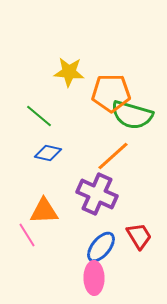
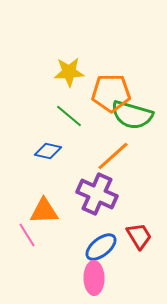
yellow star: rotated 8 degrees counterclockwise
green line: moved 30 px right
blue diamond: moved 2 px up
blue ellipse: rotated 12 degrees clockwise
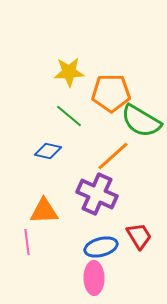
green semicircle: moved 9 px right, 6 px down; rotated 15 degrees clockwise
pink line: moved 7 px down; rotated 25 degrees clockwise
blue ellipse: rotated 24 degrees clockwise
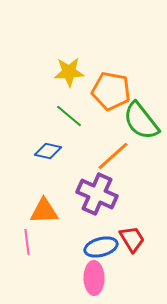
orange pentagon: moved 2 px up; rotated 12 degrees clockwise
green semicircle: rotated 21 degrees clockwise
red trapezoid: moved 7 px left, 3 px down
